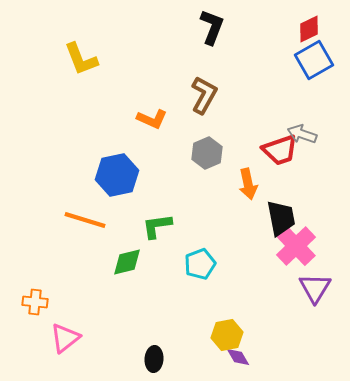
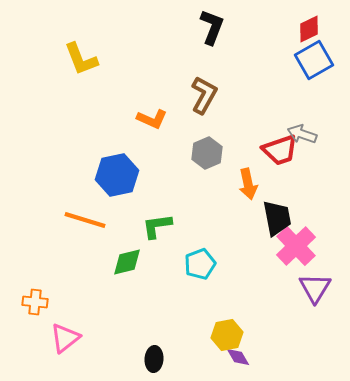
black trapezoid: moved 4 px left
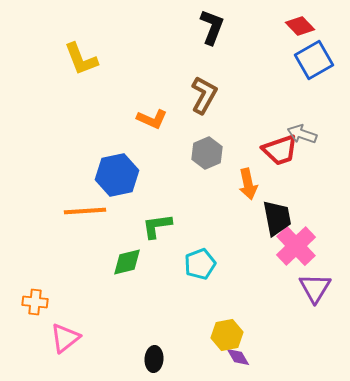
red diamond: moved 9 px left, 3 px up; rotated 72 degrees clockwise
orange line: moved 9 px up; rotated 21 degrees counterclockwise
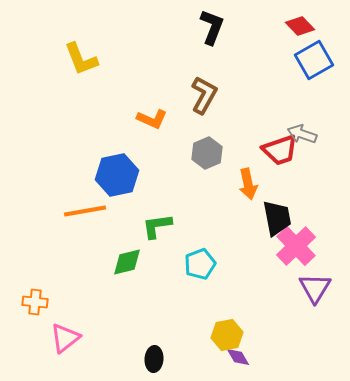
orange line: rotated 6 degrees counterclockwise
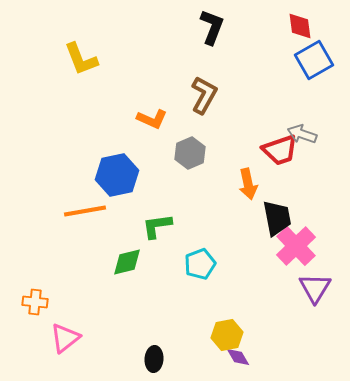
red diamond: rotated 36 degrees clockwise
gray hexagon: moved 17 px left
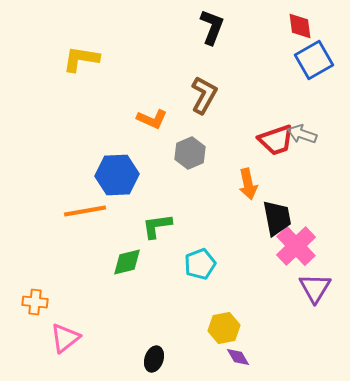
yellow L-shape: rotated 120 degrees clockwise
red trapezoid: moved 4 px left, 10 px up
blue hexagon: rotated 9 degrees clockwise
yellow hexagon: moved 3 px left, 7 px up
black ellipse: rotated 15 degrees clockwise
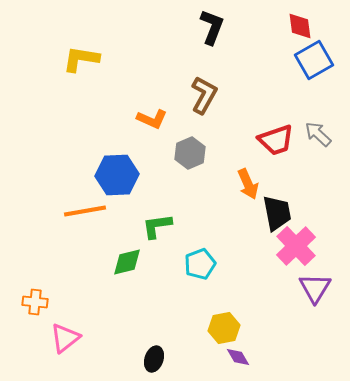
gray arrow: moved 16 px right; rotated 24 degrees clockwise
orange arrow: rotated 12 degrees counterclockwise
black trapezoid: moved 5 px up
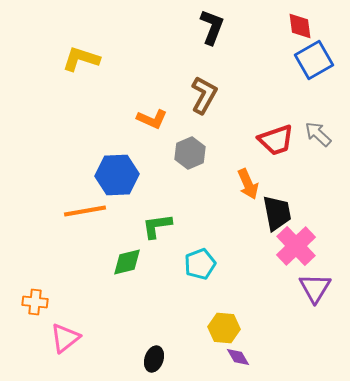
yellow L-shape: rotated 9 degrees clockwise
yellow hexagon: rotated 16 degrees clockwise
